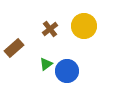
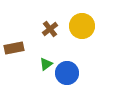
yellow circle: moved 2 px left
brown rectangle: rotated 30 degrees clockwise
blue circle: moved 2 px down
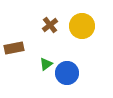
brown cross: moved 4 px up
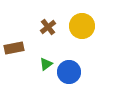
brown cross: moved 2 px left, 2 px down
blue circle: moved 2 px right, 1 px up
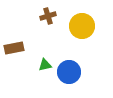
brown cross: moved 11 px up; rotated 21 degrees clockwise
green triangle: moved 1 px left, 1 px down; rotated 24 degrees clockwise
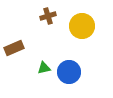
brown rectangle: rotated 12 degrees counterclockwise
green triangle: moved 1 px left, 3 px down
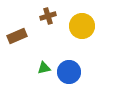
brown rectangle: moved 3 px right, 12 px up
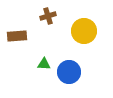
yellow circle: moved 2 px right, 5 px down
brown rectangle: rotated 18 degrees clockwise
green triangle: moved 4 px up; rotated 16 degrees clockwise
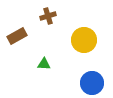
yellow circle: moved 9 px down
brown rectangle: rotated 24 degrees counterclockwise
blue circle: moved 23 px right, 11 px down
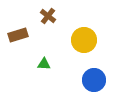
brown cross: rotated 35 degrees counterclockwise
brown rectangle: moved 1 px right, 1 px up; rotated 12 degrees clockwise
blue circle: moved 2 px right, 3 px up
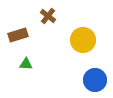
yellow circle: moved 1 px left
green triangle: moved 18 px left
blue circle: moved 1 px right
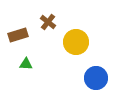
brown cross: moved 6 px down
yellow circle: moved 7 px left, 2 px down
blue circle: moved 1 px right, 2 px up
